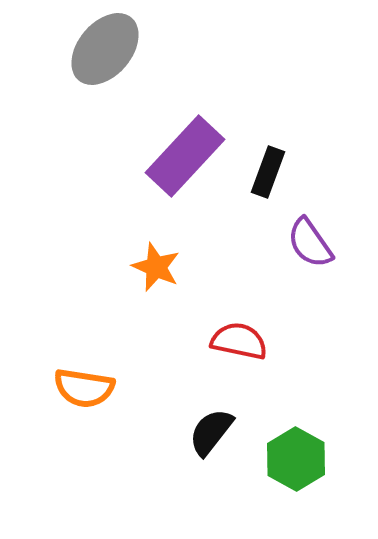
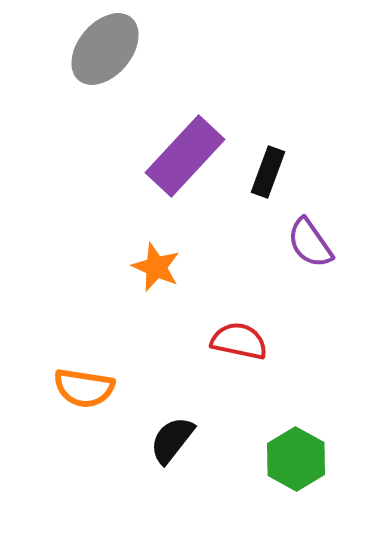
black semicircle: moved 39 px left, 8 px down
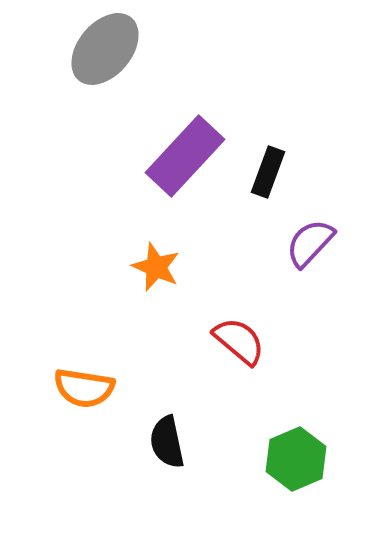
purple semicircle: rotated 78 degrees clockwise
red semicircle: rotated 28 degrees clockwise
black semicircle: moved 5 px left, 2 px down; rotated 50 degrees counterclockwise
green hexagon: rotated 8 degrees clockwise
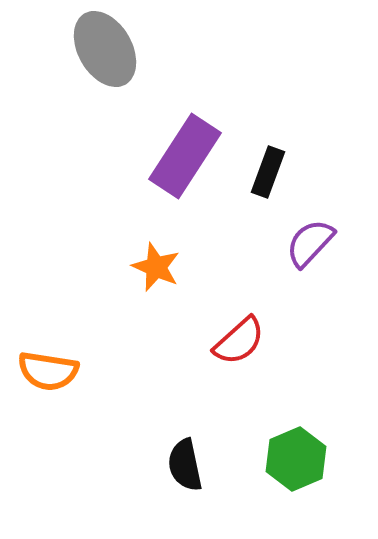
gray ellipse: rotated 70 degrees counterclockwise
purple rectangle: rotated 10 degrees counterclockwise
red semicircle: rotated 98 degrees clockwise
orange semicircle: moved 36 px left, 17 px up
black semicircle: moved 18 px right, 23 px down
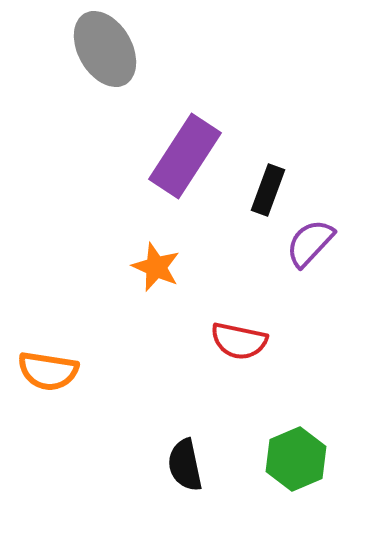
black rectangle: moved 18 px down
red semicircle: rotated 54 degrees clockwise
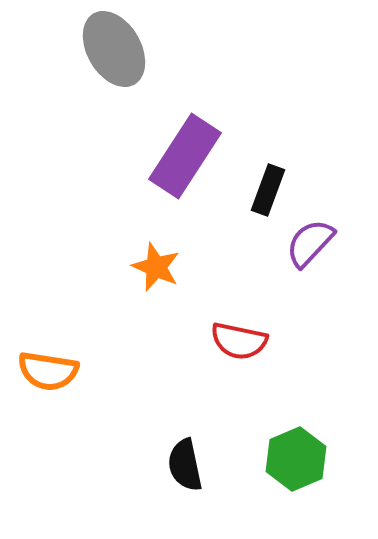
gray ellipse: moved 9 px right
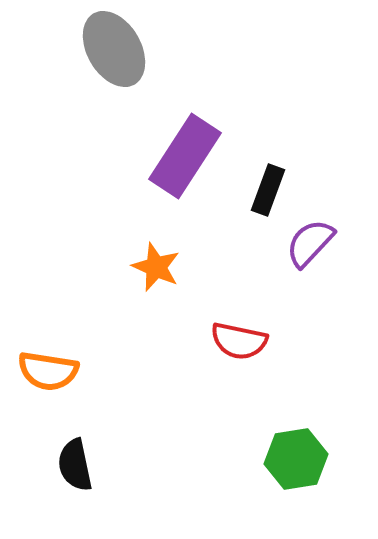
green hexagon: rotated 14 degrees clockwise
black semicircle: moved 110 px left
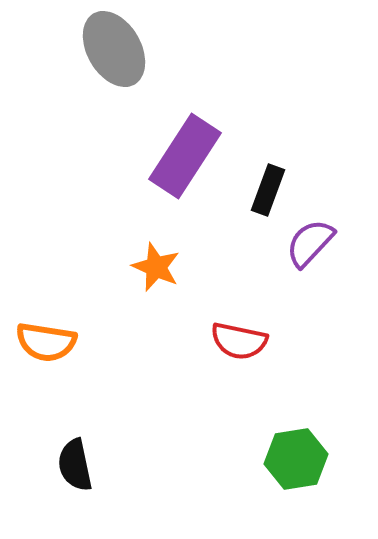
orange semicircle: moved 2 px left, 29 px up
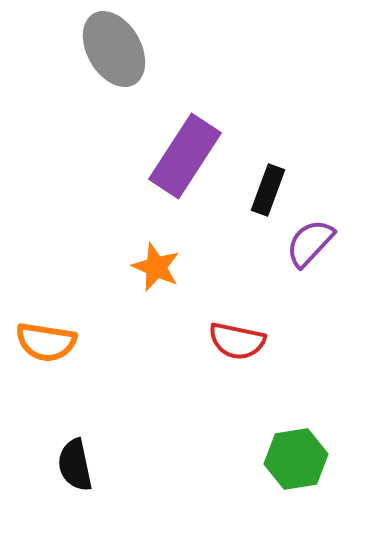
red semicircle: moved 2 px left
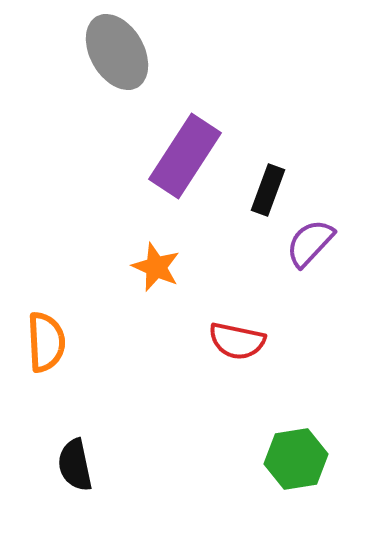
gray ellipse: moved 3 px right, 3 px down
orange semicircle: rotated 102 degrees counterclockwise
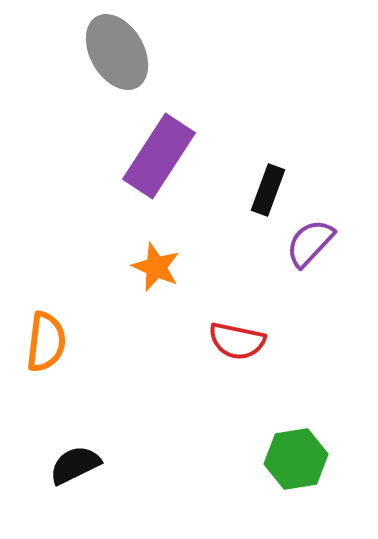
purple rectangle: moved 26 px left
orange semicircle: rotated 10 degrees clockwise
black semicircle: rotated 76 degrees clockwise
